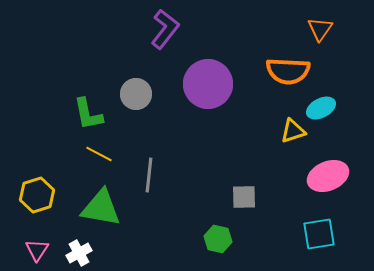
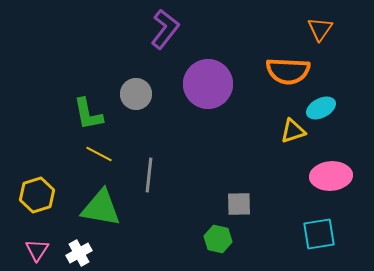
pink ellipse: moved 3 px right; rotated 18 degrees clockwise
gray square: moved 5 px left, 7 px down
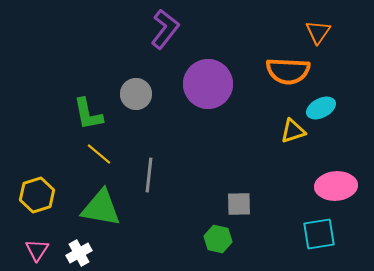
orange triangle: moved 2 px left, 3 px down
yellow line: rotated 12 degrees clockwise
pink ellipse: moved 5 px right, 10 px down
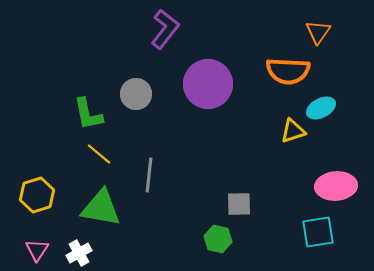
cyan square: moved 1 px left, 2 px up
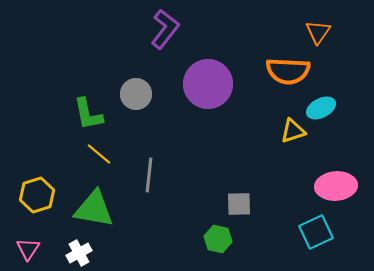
green triangle: moved 7 px left, 1 px down
cyan square: moved 2 px left; rotated 16 degrees counterclockwise
pink triangle: moved 9 px left, 1 px up
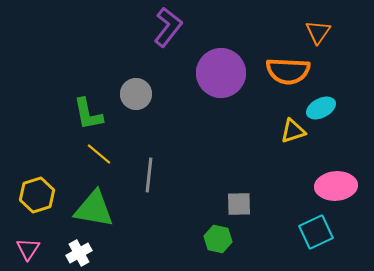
purple L-shape: moved 3 px right, 2 px up
purple circle: moved 13 px right, 11 px up
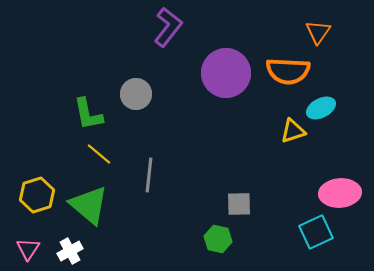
purple circle: moved 5 px right
pink ellipse: moved 4 px right, 7 px down
green triangle: moved 5 px left, 4 px up; rotated 30 degrees clockwise
white cross: moved 9 px left, 2 px up
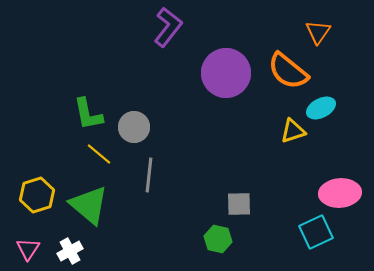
orange semicircle: rotated 36 degrees clockwise
gray circle: moved 2 px left, 33 px down
